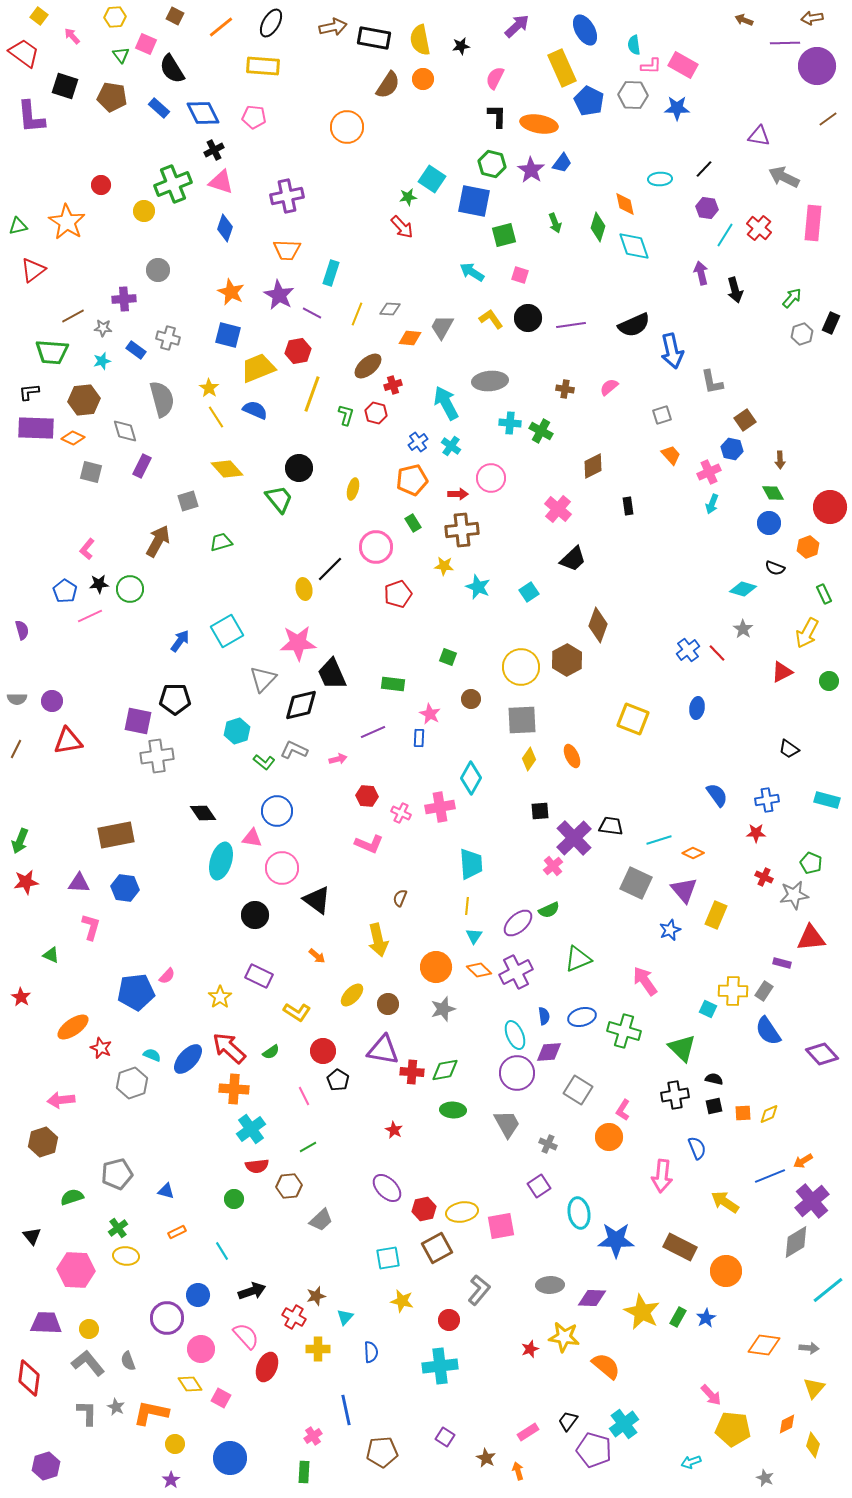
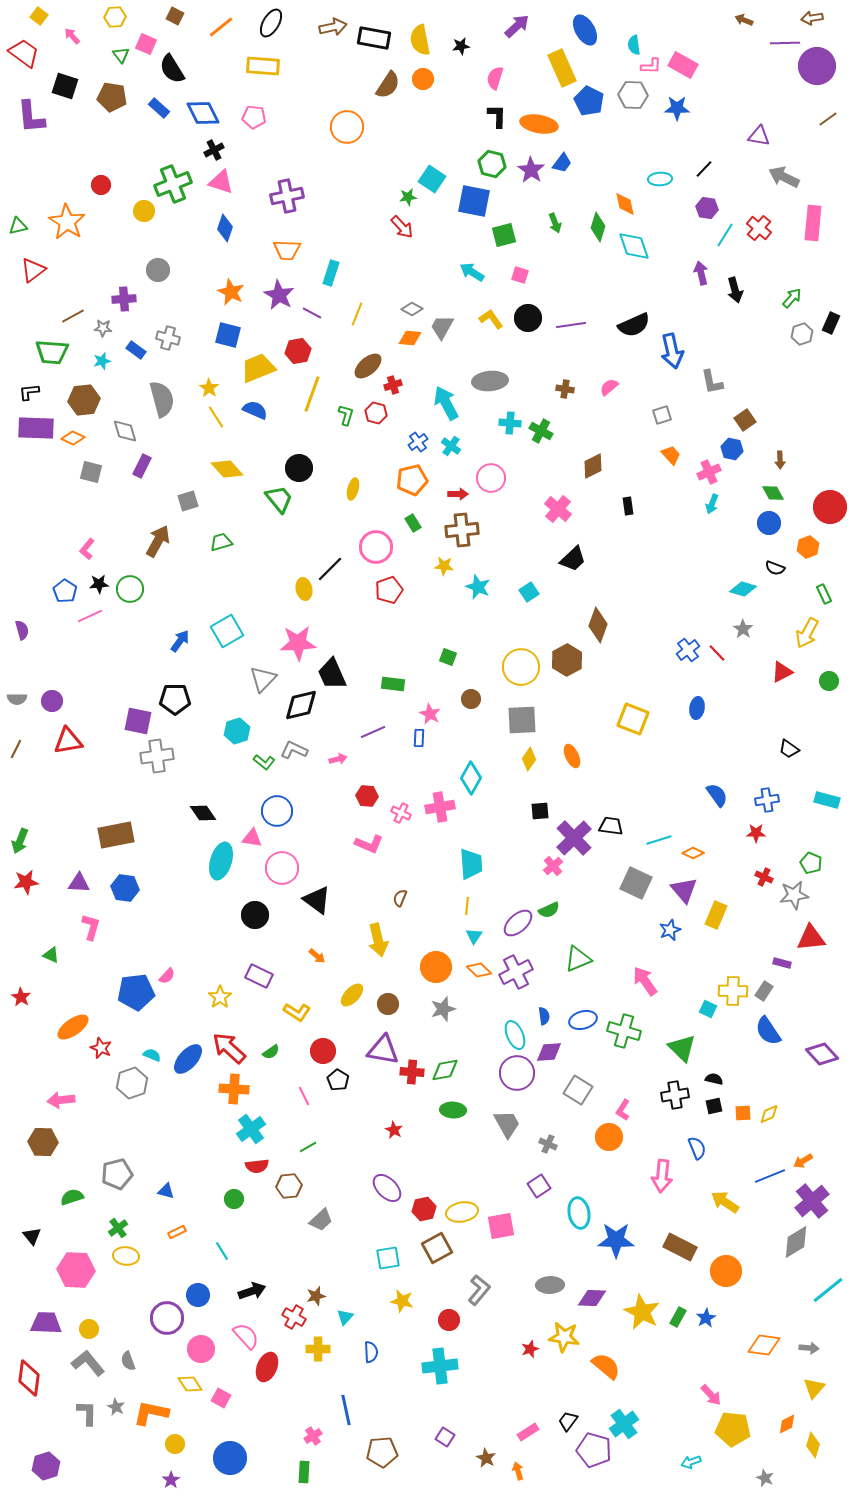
pink semicircle at (495, 78): rotated 10 degrees counterclockwise
gray diamond at (390, 309): moved 22 px right; rotated 25 degrees clockwise
red pentagon at (398, 594): moved 9 px left, 4 px up
blue ellipse at (582, 1017): moved 1 px right, 3 px down
brown hexagon at (43, 1142): rotated 20 degrees clockwise
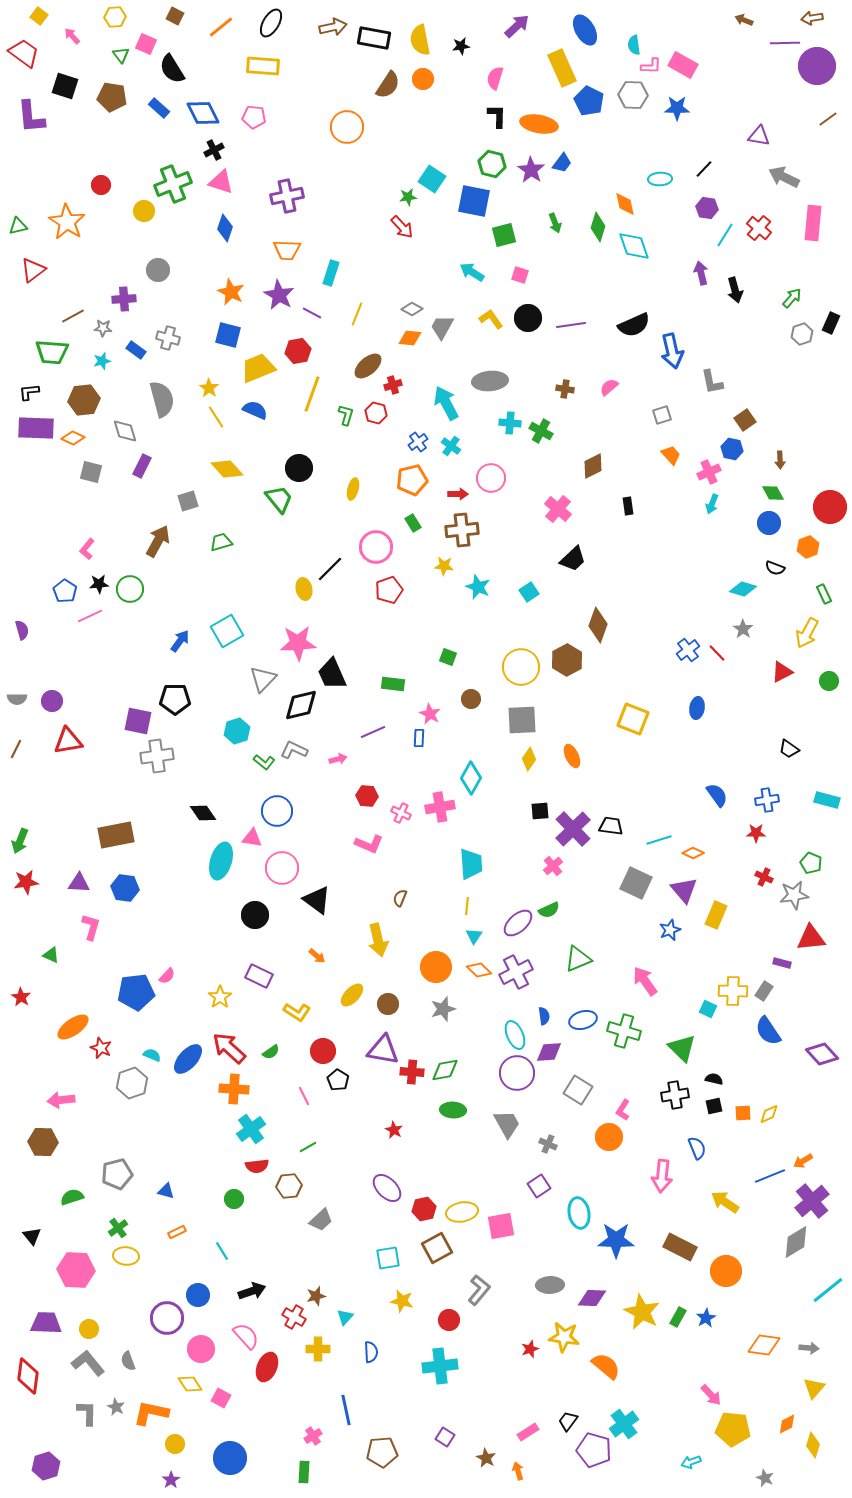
purple cross at (574, 838): moved 1 px left, 9 px up
red diamond at (29, 1378): moved 1 px left, 2 px up
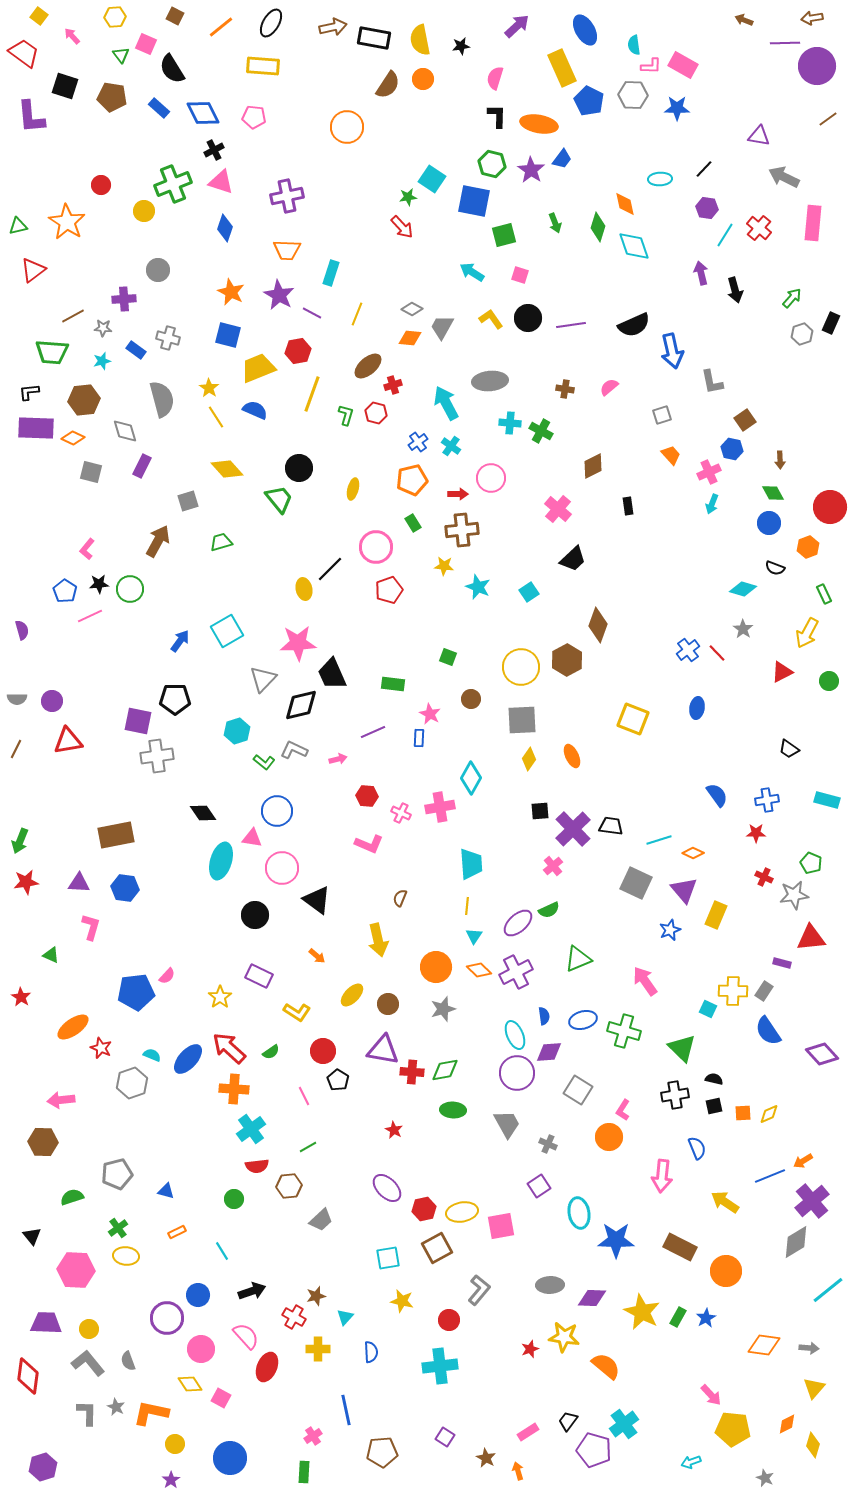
blue trapezoid at (562, 163): moved 4 px up
purple hexagon at (46, 1466): moved 3 px left, 1 px down
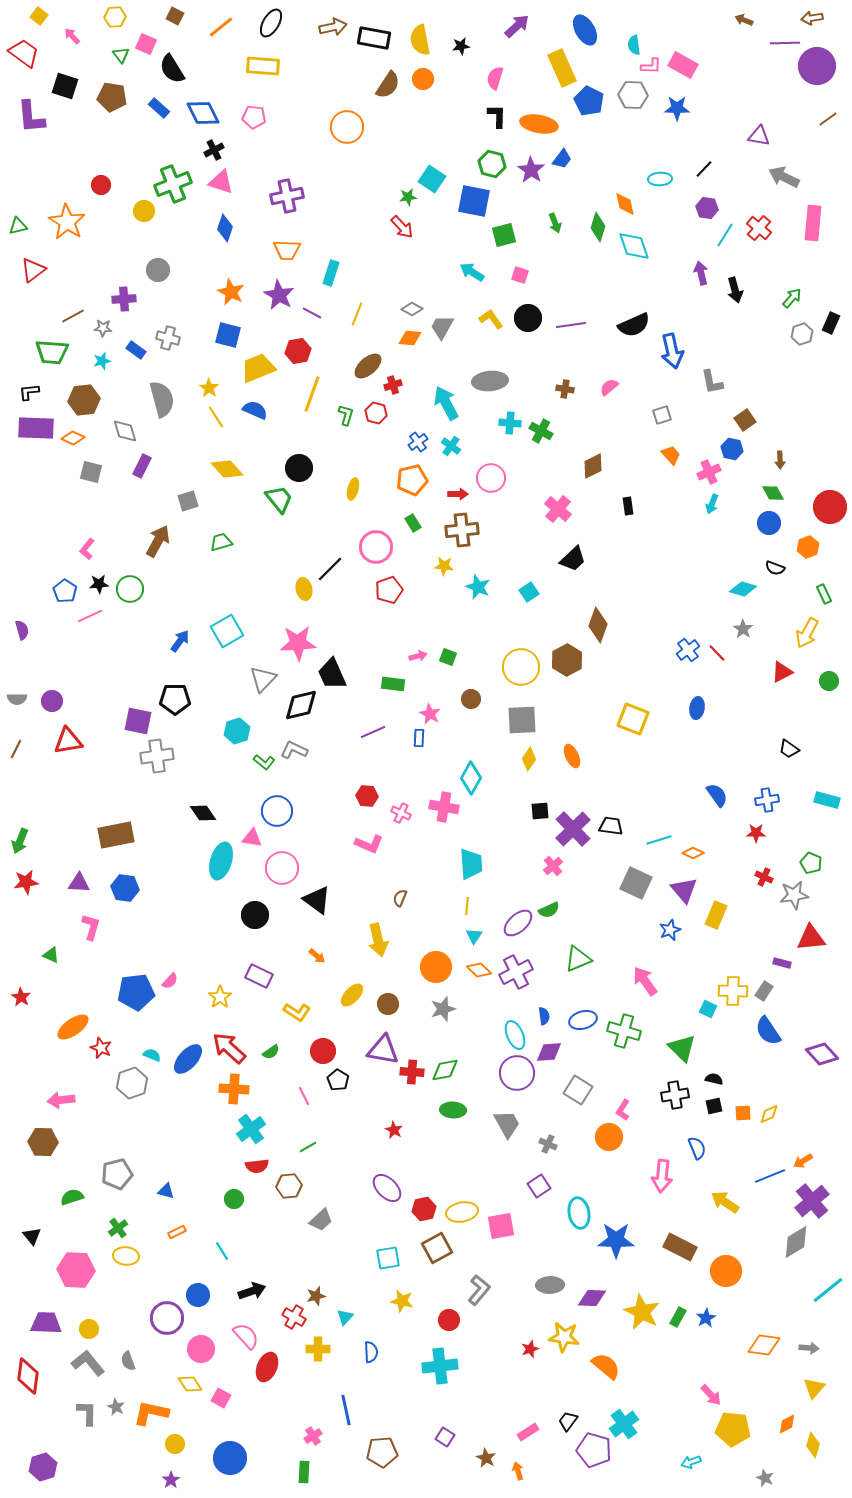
pink arrow at (338, 759): moved 80 px right, 103 px up
pink cross at (440, 807): moved 4 px right; rotated 20 degrees clockwise
pink semicircle at (167, 976): moved 3 px right, 5 px down
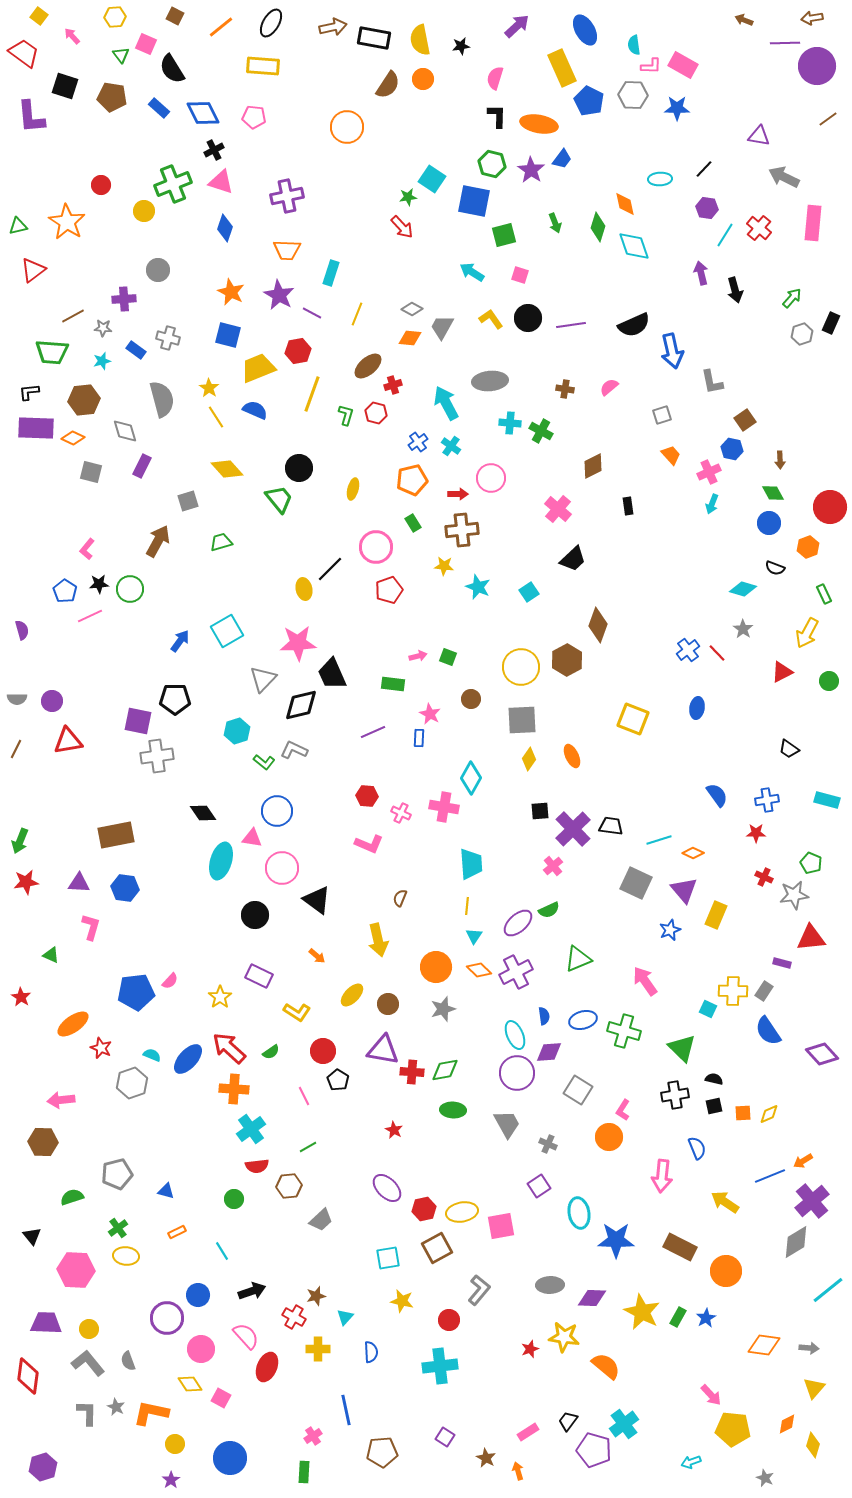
orange ellipse at (73, 1027): moved 3 px up
